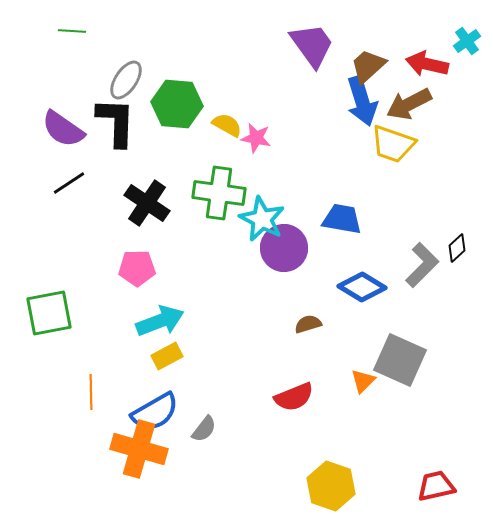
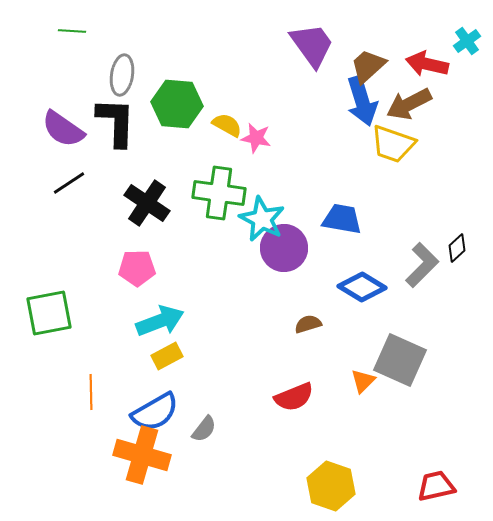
gray ellipse: moved 4 px left, 5 px up; rotated 24 degrees counterclockwise
orange cross: moved 3 px right, 6 px down
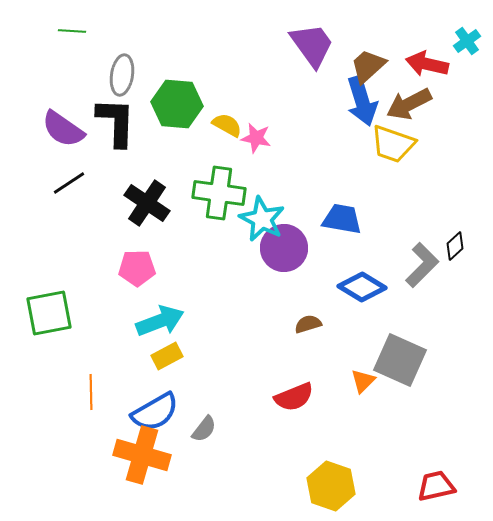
black diamond: moved 2 px left, 2 px up
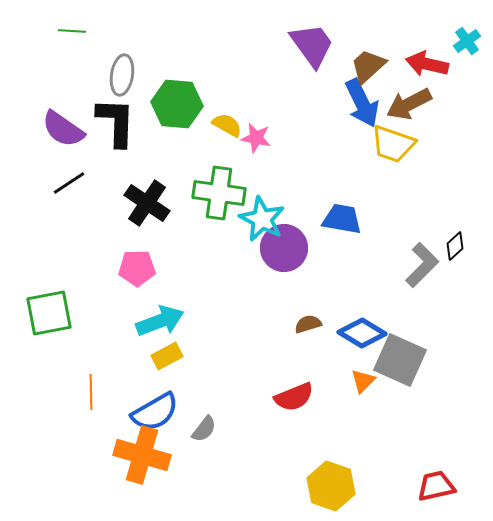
blue arrow: moved 2 px down; rotated 9 degrees counterclockwise
blue diamond: moved 46 px down
